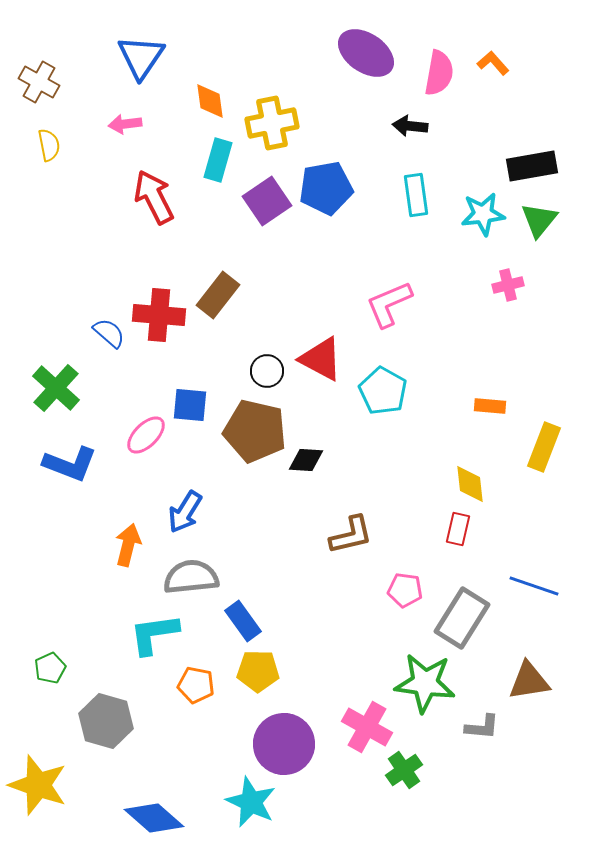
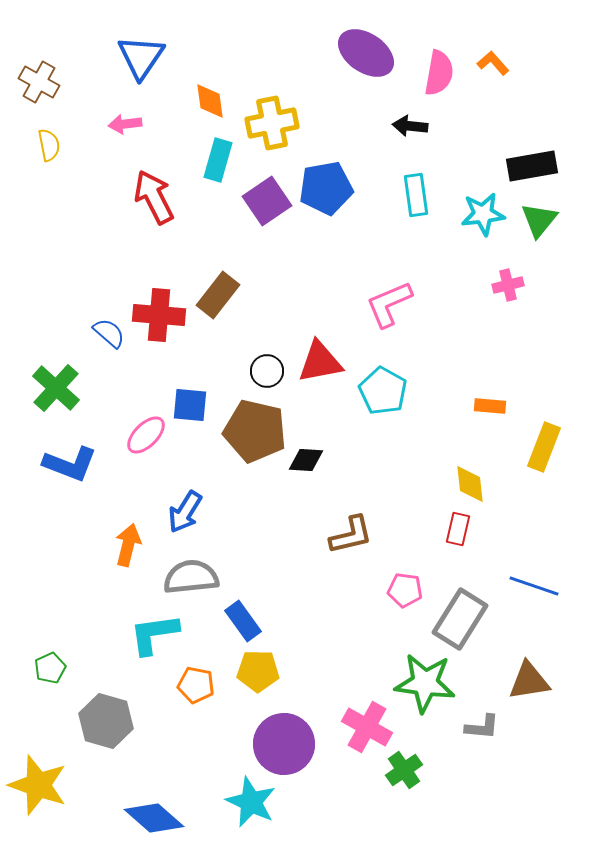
red triangle at (321, 359): moved 1 px left, 3 px down; rotated 39 degrees counterclockwise
gray rectangle at (462, 618): moved 2 px left, 1 px down
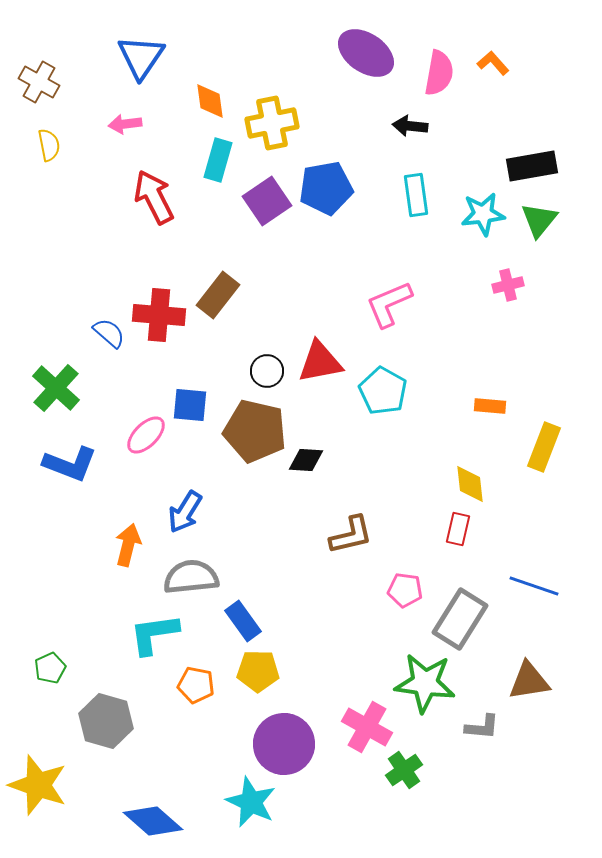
blue diamond at (154, 818): moved 1 px left, 3 px down
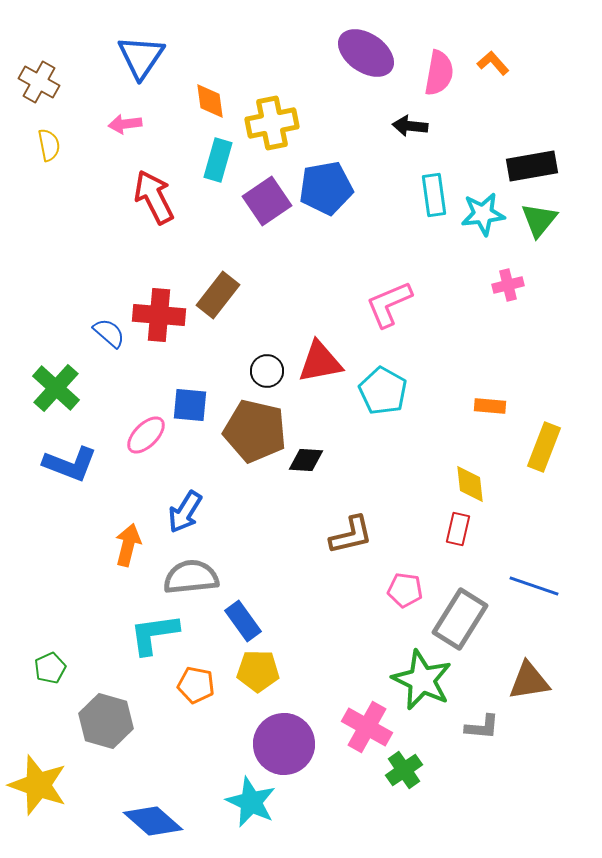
cyan rectangle at (416, 195): moved 18 px right
green star at (425, 683): moved 3 px left, 3 px up; rotated 18 degrees clockwise
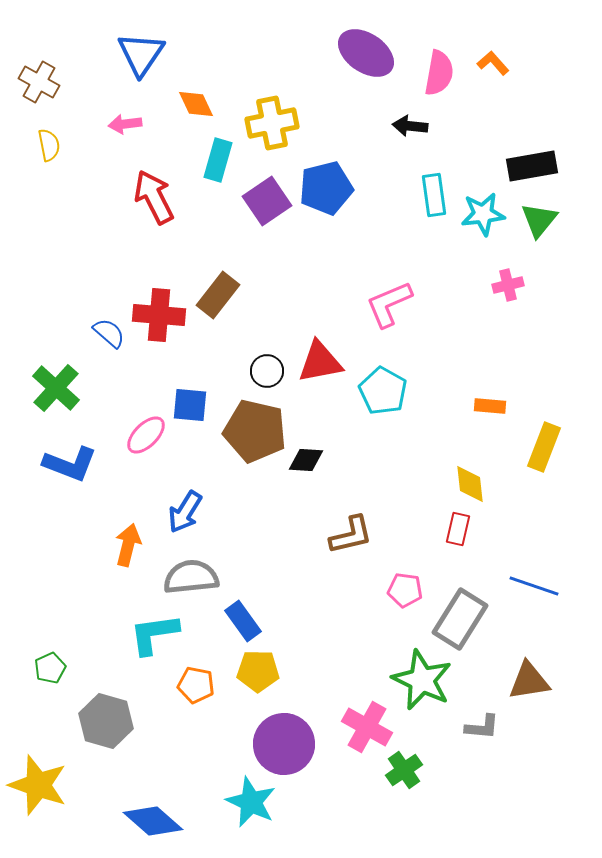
blue triangle at (141, 57): moved 3 px up
orange diamond at (210, 101): moved 14 px left, 3 px down; rotated 18 degrees counterclockwise
blue pentagon at (326, 188): rotated 4 degrees counterclockwise
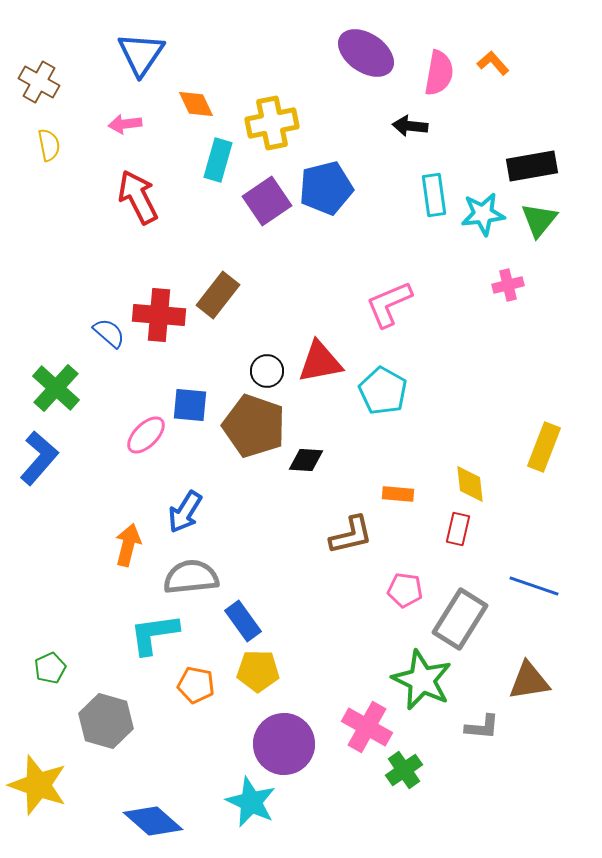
red arrow at (154, 197): moved 16 px left
orange rectangle at (490, 406): moved 92 px left, 88 px down
brown pentagon at (255, 431): moved 1 px left, 5 px up; rotated 6 degrees clockwise
blue L-shape at (70, 464): moved 31 px left, 6 px up; rotated 70 degrees counterclockwise
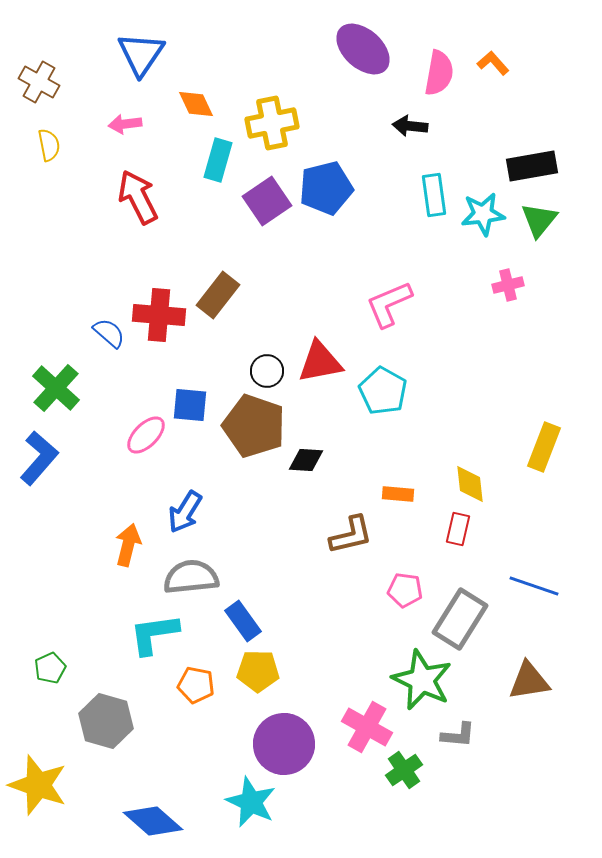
purple ellipse at (366, 53): moved 3 px left, 4 px up; rotated 8 degrees clockwise
gray L-shape at (482, 727): moved 24 px left, 8 px down
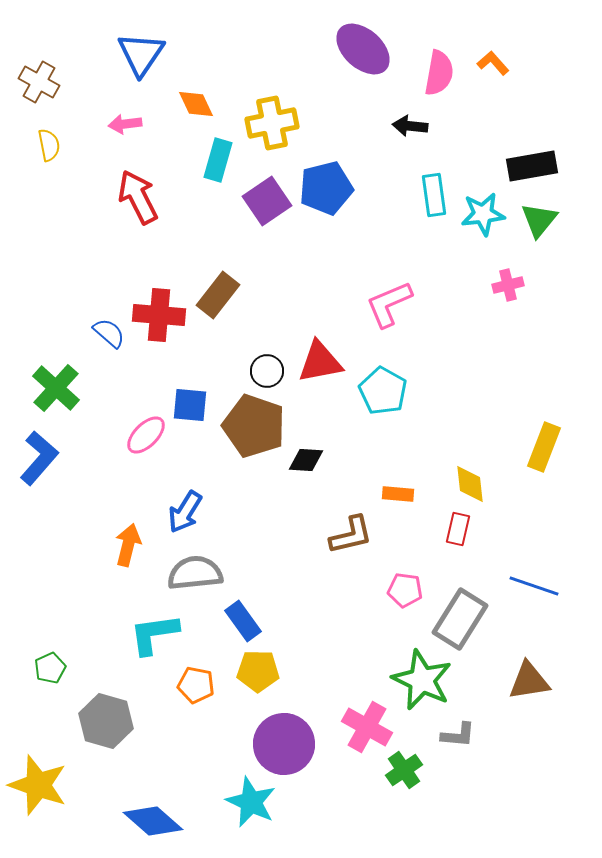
gray semicircle at (191, 577): moved 4 px right, 4 px up
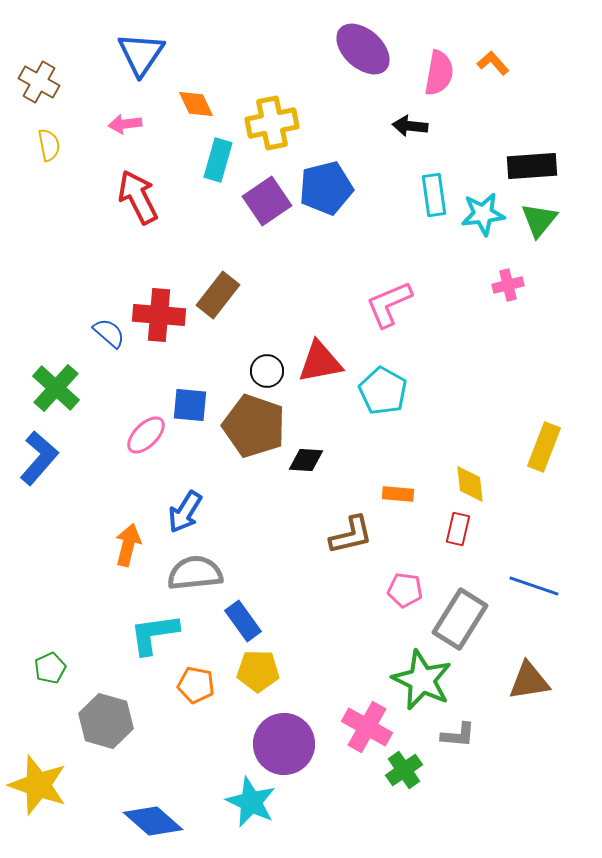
black rectangle at (532, 166): rotated 6 degrees clockwise
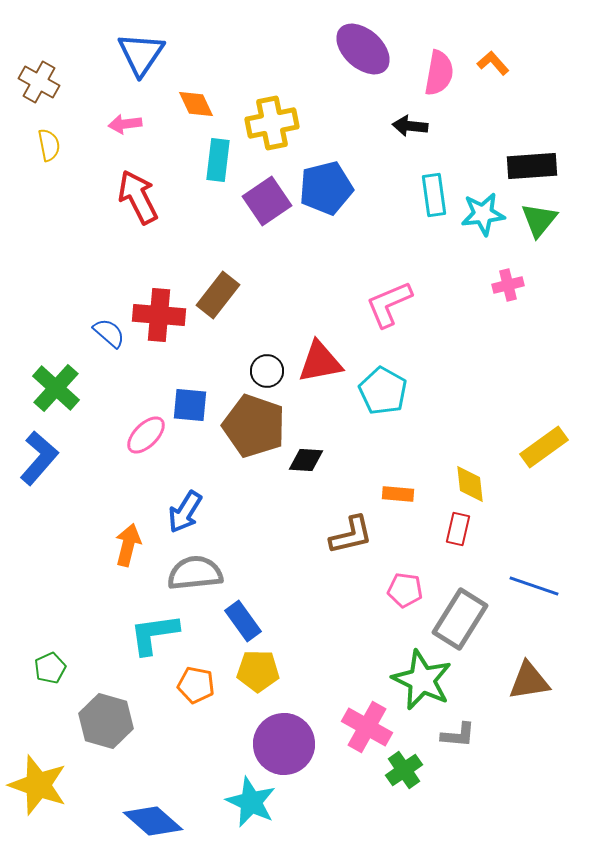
cyan rectangle at (218, 160): rotated 9 degrees counterclockwise
yellow rectangle at (544, 447): rotated 33 degrees clockwise
